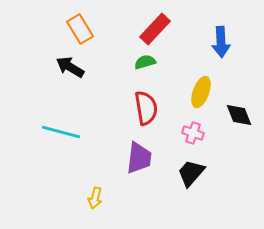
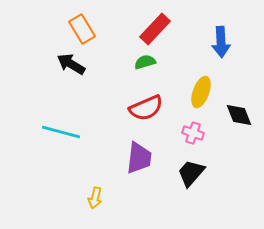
orange rectangle: moved 2 px right
black arrow: moved 1 px right, 3 px up
red semicircle: rotated 76 degrees clockwise
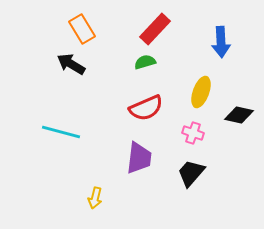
black diamond: rotated 56 degrees counterclockwise
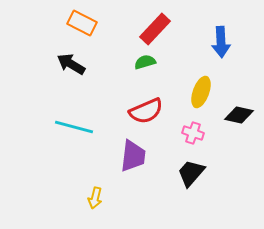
orange rectangle: moved 6 px up; rotated 32 degrees counterclockwise
red semicircle: moved 3 px down
cyan line: moved 13 px right, 5 px up
purple trapezoid: moved 6 px left, 2 px up
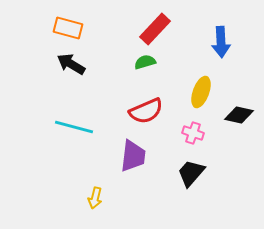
orange rectangle: moved 14 px left, 5 px down; rotated 12 degrees counterclockwise
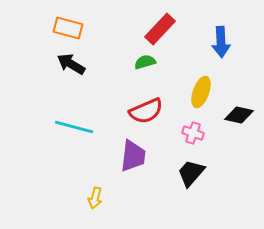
red rectangle: moved 5 px right
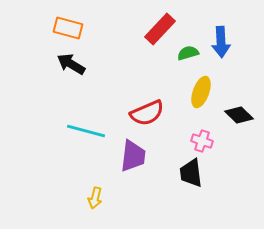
green semicircle: moved 43 px right, 9 px up
red semicircle: moved 1 px right, 2 px down
black diamond: rotated 32 degrees clockwise
cyan line: moved 12 px right, 4 px down
pink cross: moved 9 px right, 8 px down
black trapezoid: rotated 48 degrees counterclockwise
